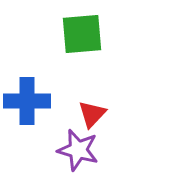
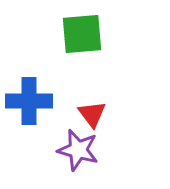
blue cross: moved 2 px right
red triangle: rotated 20 degrees counterclockwise
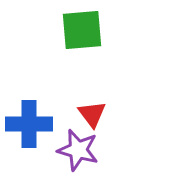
green square: moved 4 px up
blue cross: moved 23 px down
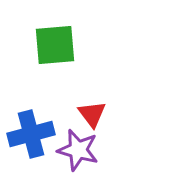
green square: moved 27 px left, 15 px down
blue cross: moved 2 px right, 10 px down; rotated 15 degrees counterclockwise
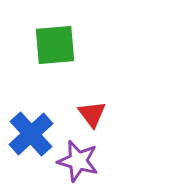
blue cross: rotated 27 degrees counterclockwise
purple star: moved 11 px down
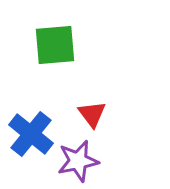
blue cross: rotated 9 degrees counterclockwise
purple star: rotated 27 degrees counterclockwise
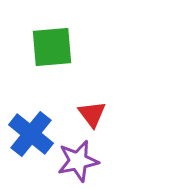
green square: moved 3 px left, 2 px down
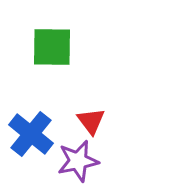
green square: rotated 6 degrees clockwise
red triangle: moved 1 px left, 7 px down
